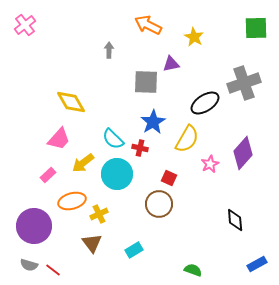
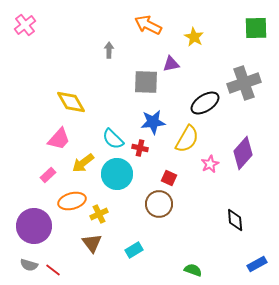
blue star: rotated 25 degrees clockwise
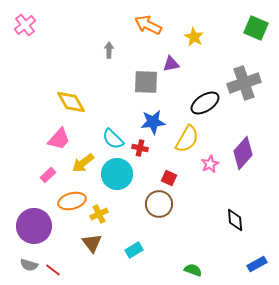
green square: rotated 25 degrees clockwise
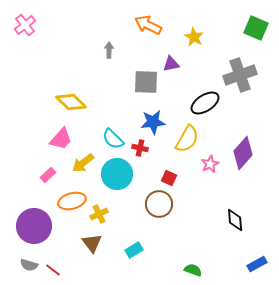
gray cross: moved 4 px left, 8 px up
yellow diamond: rotated 16 degrees counterclockwise
pink trapezoid: moved 2 px right
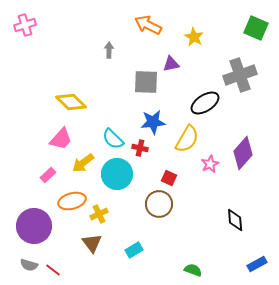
pink cross: rotated 20 degrees clockwise
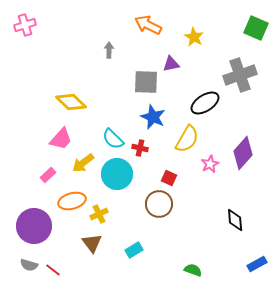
blue star: moved 5 px up; rotated 30 degrees clockwise
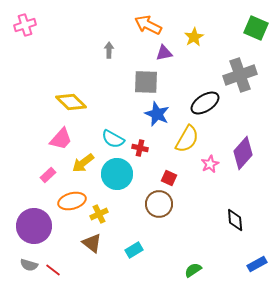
yellow star: rotated 12 degrees clockwise
purple triangle: moved 7 px left, 11 px up
blue star: moved 4 px right, 3 px up
cyan semicircle: rotated 15 degrees counterclockwise
brown triangle: rotated 15 degrees counterclockwise
green semicircle: rotated 54 degrees counterclockwise
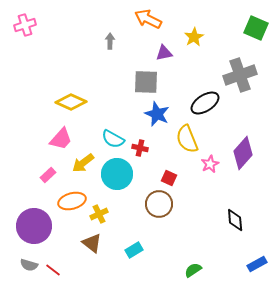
orange arrow: moved 6 px up
gray arrow: moved 1 px right, 9 px up
yellow diamond: rotated 20 degrees counterclockwise
yellow semicircle: rotated 128 degrees clockwise
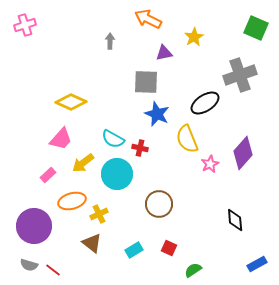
red square: moved 70 px down
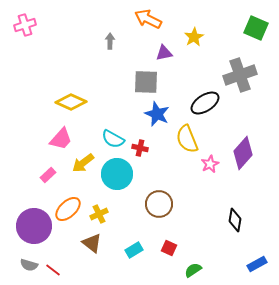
orange ellipse: moved 4 px left, 8 px down; rotated 28 degrees counterclockwise
black diamond: rotated 15 degrees clockwise
